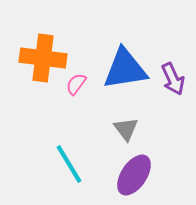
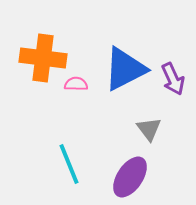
blue triangle: rotated 18 degrees counterclockwise
pink semicircle: rotated 55 degrees clockwise
gray triangle: moved 23 px right
cyan line: rotated 9 degrees clockwise
purple ellipse: moved 4 px left, 2 px down
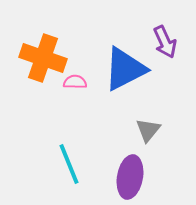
orange cross: rotated 12 degrees clockwise
purple arrow: moved 8 px left, 37 px up
pink semicircle: moved 1 px left, 2 px up
gray triangle: moved 1 px left, 1 px down; rotated 16 degrees clockwise
purple ellipse: rotated 24 degrees counterclockwise
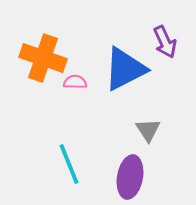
gray triangle: rotated 12 degrees counterclockwise
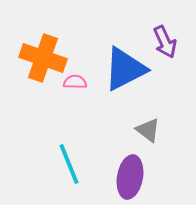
gray triangle: rotated 20 degrees counterclockwise
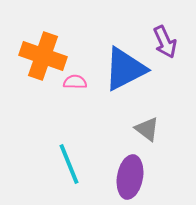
orange cross: moved 2 px up
gray triangle: moved 1 px left, 1 px up
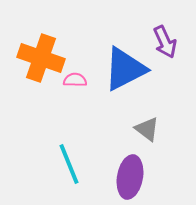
orange cross: moved 2 px left, 2 px down
pink semicircle: moved 2 px up
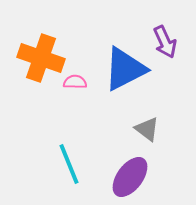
pink semicircle: moved 2 px down
purple ellipse: rotated 27 degrees clockwise
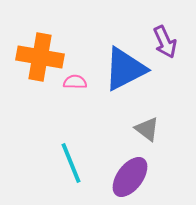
orange cross: moved 1 px left, 1 px up; rotated 9 degrees counterclockwise
cyan line: moved 2 px right, 1 px up
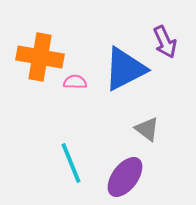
purple ellipse: moved 5 px left
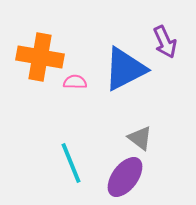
gray triangle: moved 7 px left, 9 px down
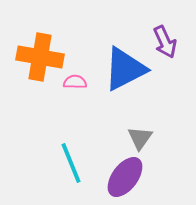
gray triangle: rotated 28 degrees clockwise
